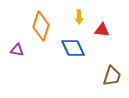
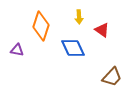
red triangle: rotated 28 degrees clockwise
brown trapezoid: moved 1 px down; rotated 25 degrees clockwise
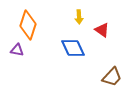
orange diamond: moved 13 px left, 1 px up
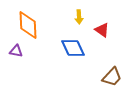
orange diamond: rotated 20 degrees counterclockwise
purple triangle: moved 1 px left, 1 px down
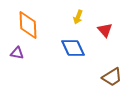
yellow arrow: moved 1 px left; rotated 24 degrees clockwise
red triangle: moved 3 px right; rotated 14 degrees clockwise
purple triangle: moved 1 px right, 2 px down
brown trapezoid: rotated 15 degrees clockwise
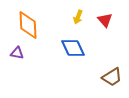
red triangle: moved 10 px up
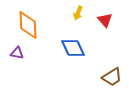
yellow arrow: moved 4 px up
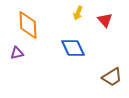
purple triangle: rotated 24 degrees counterclockwise
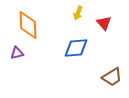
red triangle: moved 1 px left, 3 px down
blue diamond: moved 3 px right; rotated 70 degrees counterclockwise
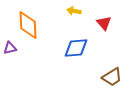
yellow arrow: moved 4 px left, 2 px up; rotated 80 degrees clockwise
purple triangle: moved 7 px left, 5 px up
